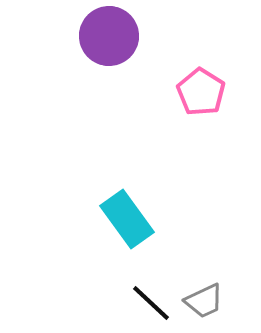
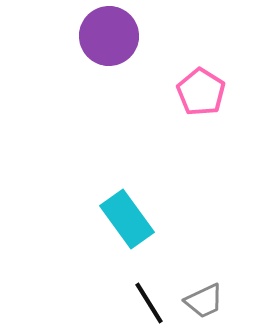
black line: moved 2 px left; rotated 15 degrees clockwise
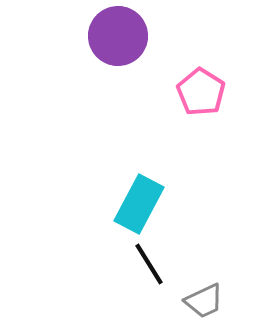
purple circle: moved 9 px right
cyan rectangle: moved 12 px right, 15 px up; rotated 64 degrees clockwise
black line: moved 39 px up
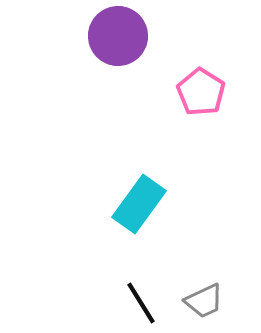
cyan rectangle: rotated 8 degrees clockwise
black line: moved 8 px left, 39 px down
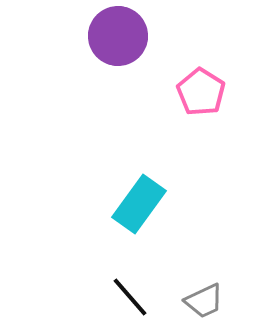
black line: moved 11 px left, 6 px up; rotated 9 degrees counterclockwise
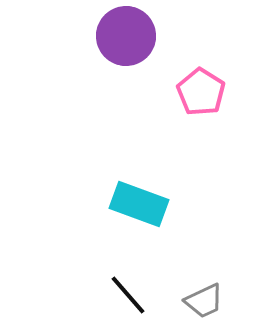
purple circle: moved 8 px right
cyan rectangle: rotated 74 degrees clockwise
black line: moved 2 px left, 2 px up
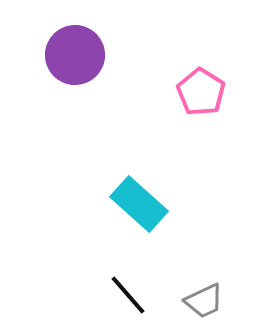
purple circle: moved 51 px left, 19 px down
cyan rectangle: rotated 22 degrees clockwise
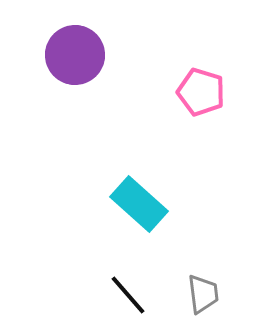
pink pentagon: rotated 15 degrees counterclockwise
gray trapezoid: moved 1 px left, 7 px up; rotated 72 degrees counterclockwise
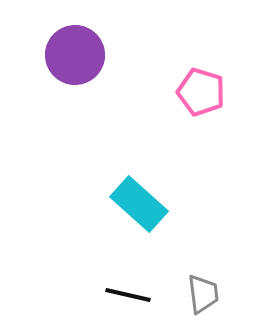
black line: rotated 36 degrees counterclockwise
